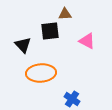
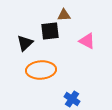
brown triangle: moved 1 px left, 1 px down
black triangle: moved 2 px right, 2 px up; rotated 30 degrees clockwise
orange ellipse: moved 3 px up
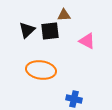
black triangle: moved 2 px right, 13 px up
orange ellipse: rotated 12 degrees clockwise
blue cross: moved 2 px right; rotated 21 degrees counterclockwise
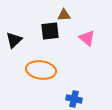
black triangle: moved 13 px left, 10 px down
pink triangle: moved 3 px up; rotated 12 degrees clockwise
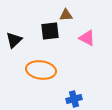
brown triangle: moved 2 px right
pink triangle: rotated 12 degrees counterclockwise
blue cross: rotated 28 degrees counterclockwise
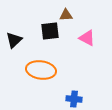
blue cross: rotated 21 degrees clockwise
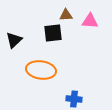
black square: moved 3 px right, 2 px down
pink triangle: moved 3 px right, 17 px up; rotated 24 degrees counterclockwise
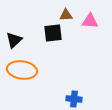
orange ellipse: moved 19 px left
